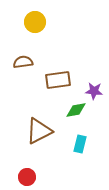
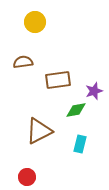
purple star: rotated 24 degrees counterclockwise
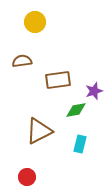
brown semicircle: moved 1 px left, 1 px up
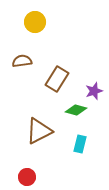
brown rectangle: moved 1 px left, 1 px up; rotated 50 degrees counterclockwise
green diamond: rotated 25 degrees clockwise
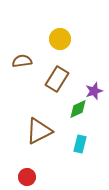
yellow circle: moved 25 px right, 17 px down
green diamond: moved 2 px right, 1 px up; rotated 40 degrees counterclockwise
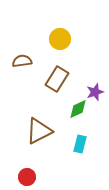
purple star: moved 1 px right, 1 px down
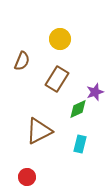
brown semicircle: rotated 120 degrees clockwise
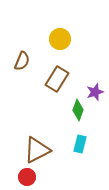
green diamond: moved 1 px down; rotated 45 degrees counterclockwise
brown triangle: moved 2 px left, 19 px down
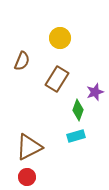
yellow circle: moved 1 px up
cyan rectangle: moved 4 px left, 8 px up; rotated 60 degrees clockwise
brown triangle: moved 8 px left, 3 px up
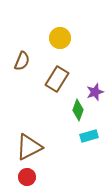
cyan rectangle: moved 13 px right
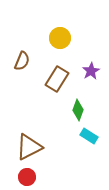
purple star: moved 4 px left, 21 px up; rotated 12 degrees counterclockwise
cyan rectangle: rotated 48 degrees clockwise
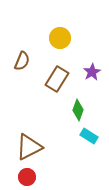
purple star: moved 1 px right, 1 px down
